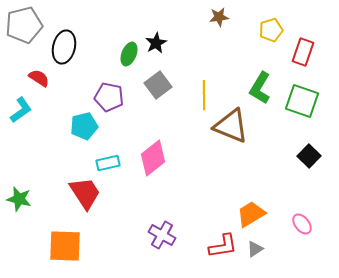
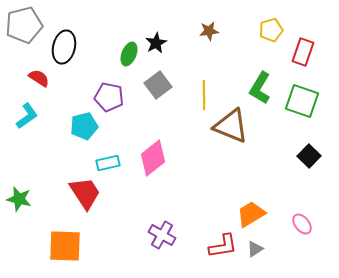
brown star: moved 10 px left, 14 px down
cyan L-shape: moved 6 px right, 6 px down
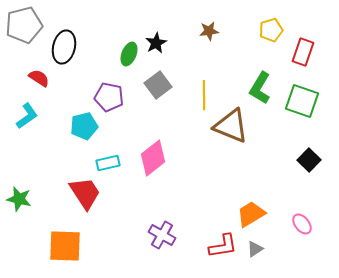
black square: moved 4 px down
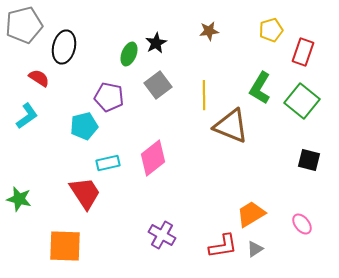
green square: rotated 20 degrees clockwise
black square: rotated 30 degrees counterclockwise
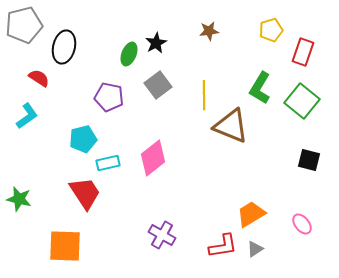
cyan pentagon: moved 1 px left, 13 px down
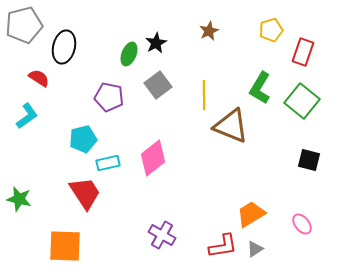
brown star: rotated 18 degrees counterclockwise
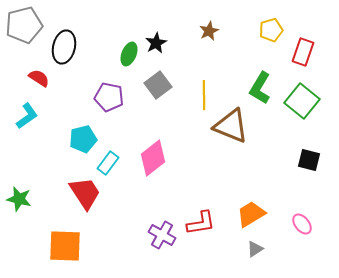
cyan rectangle: rotated 40 degrees counterclockwise
red L-shape: moved 22 px left, 23 px up
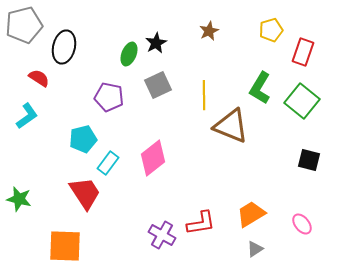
gray square: rotated 12 degrees clockwise
